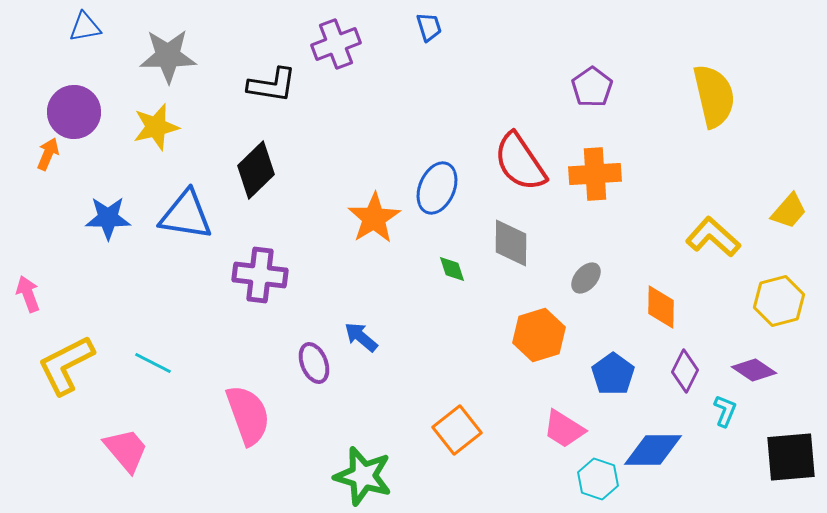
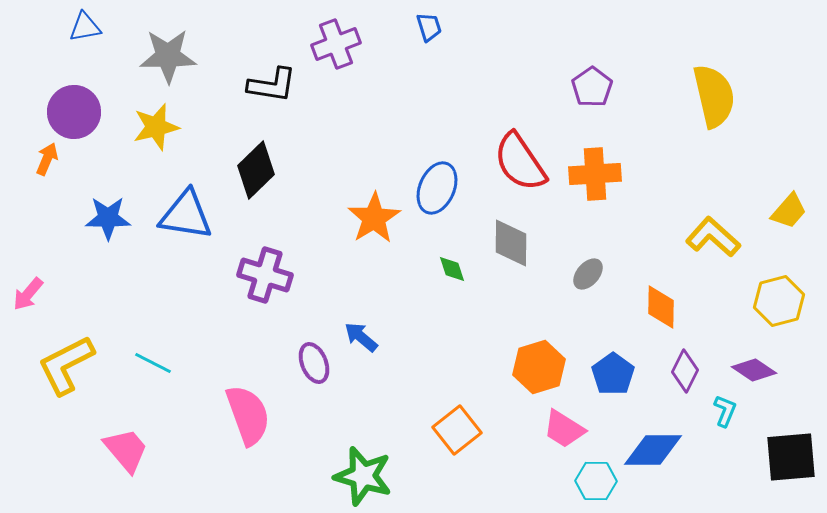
orange arrow at (48, 154): moved 1 px left, 5 px down
purple cross at (260, 275): moved 5 px right; rotated 10 degrees clockwise
gray ellipse at (586, 278): moved 2 px right, 4 px up
pink arrow at (28, 294): rotated 120 degrees counterclockwise
orange hexagon at (539, 335): moved 32 px down
cyan hexagon at (598, 479): moved 2 px left, 2 px down; rotated 18 degrees counterclockwise
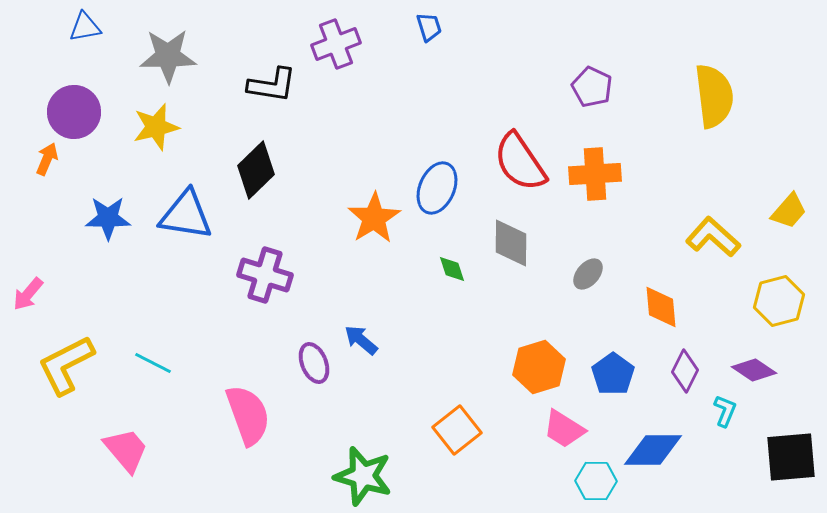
purple pentagon at (592, 87): rotated 12 degrees counterclockwise
yellow semicircle at (714, 96): rotated 6 degrees clockwise
orange diamond at (661, 307): rotated 6 degrees counterclockwise
blue arrow at (361, 337): moved 3 px down
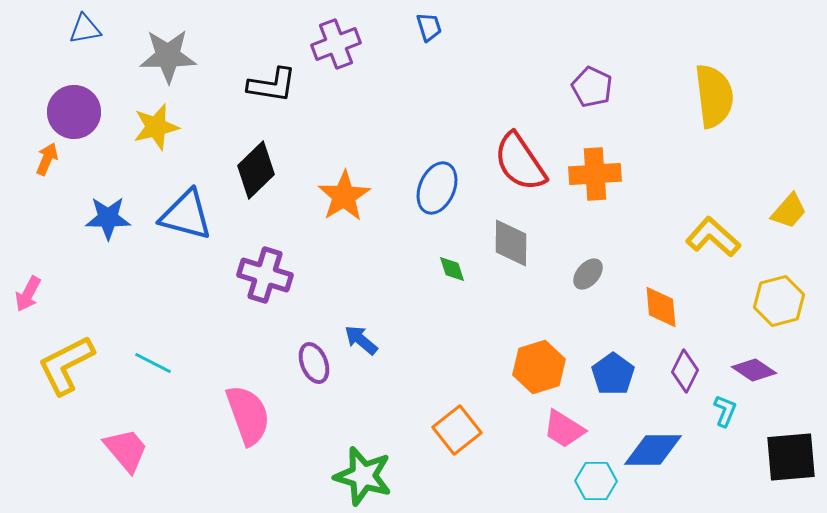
blue triangle at (85, 27): moved 2 px down
blue triangle at (186, 215): rotated 6 degrees clockwise
orange star at (374, 218): moved 30 px left, 22 px up
pink arrow at (28, 294): rotated 12 degrees counterclockwise
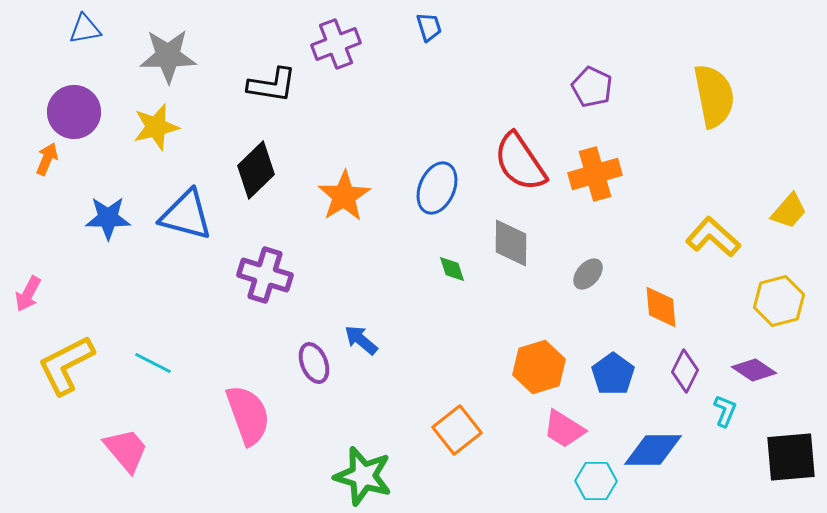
yellow semicircle at (714, 96): rotated 4 degrees counterclockwise
orange cross at (595, 174): rotated 12 degrees counterclockwise
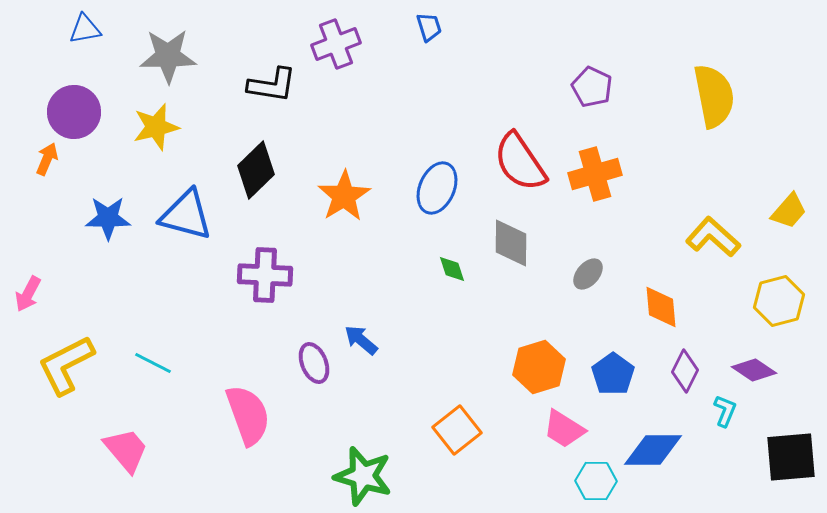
purple cross at (265, 275): rotated 14 degrees counterclockwise
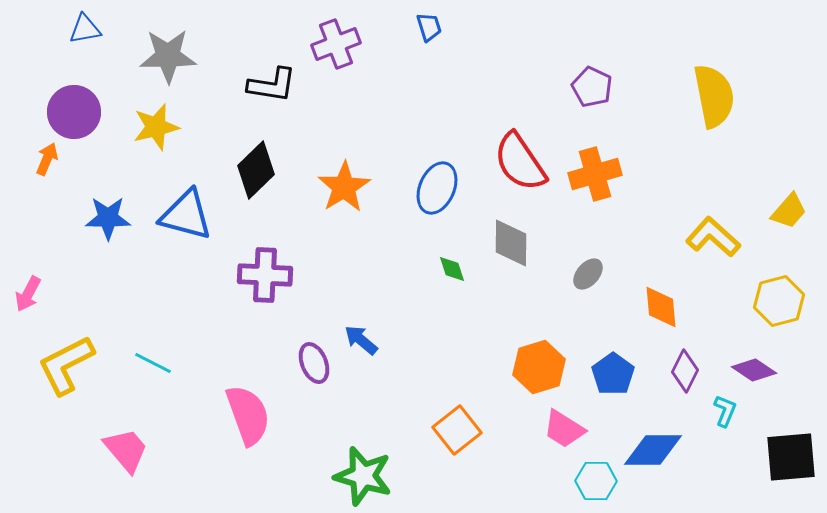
orange star at (344, 196): moved 9 px up
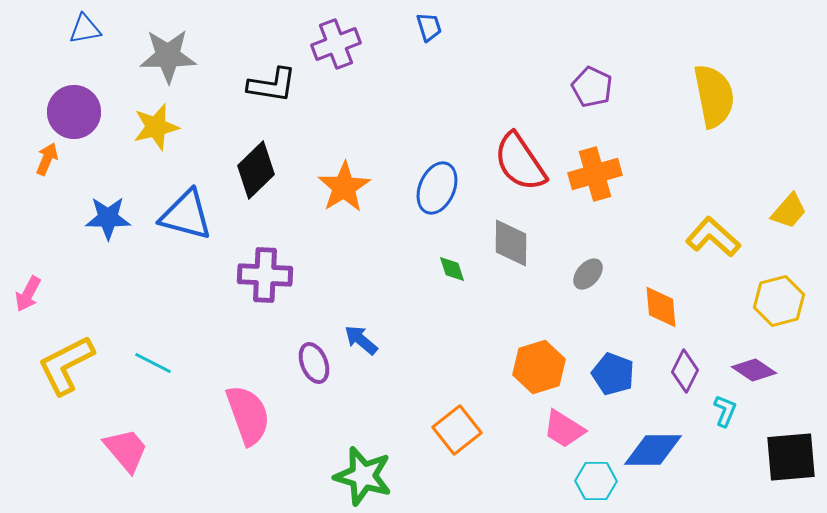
blue pentagon at (613, 374): rotated 15 degrees counterclockwise
